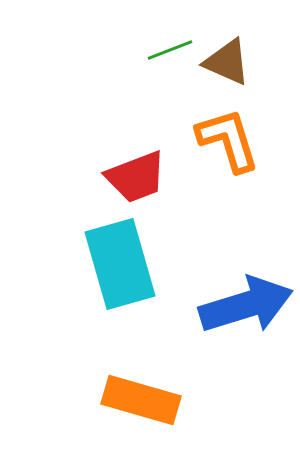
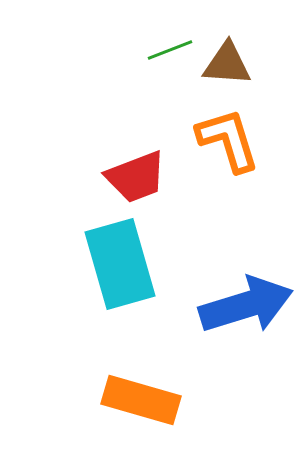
brown triangle: moved 2 px down; rotated 20 degrees counterclockwise
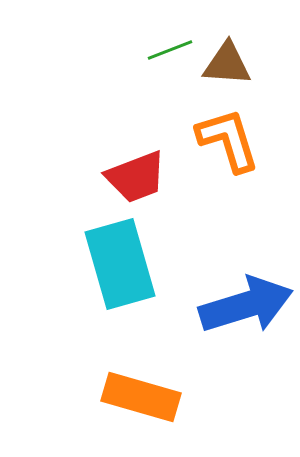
orange rectangle: moved 3 px up
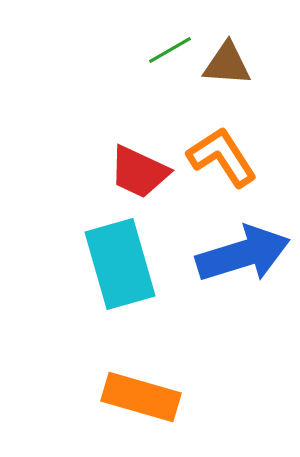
green line: rotated 9 degrees counterclockwise
orange L-shape: moved 6 px left, 17 px down; rotated 16 degrees counterclockwise
red trapezoid: moved 3 px right, 5 px up; rotated 46 degrees clockwise
blue arrow: moved 3 px left, 51 px up
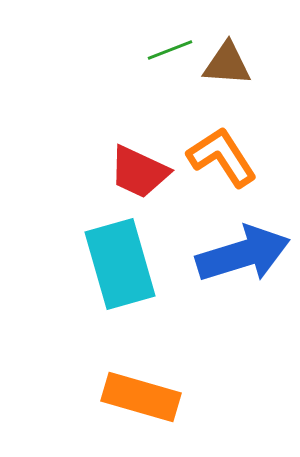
green line: rotated 9 degrees clockwise
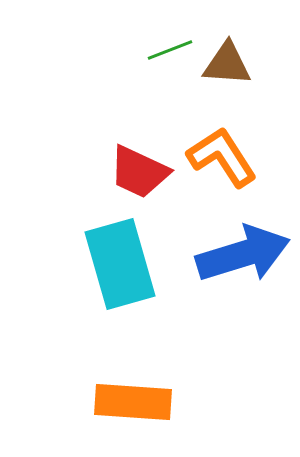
orange rectangle: moved 8 px left, 5 px down; rotated 12 degrees counterclockwise
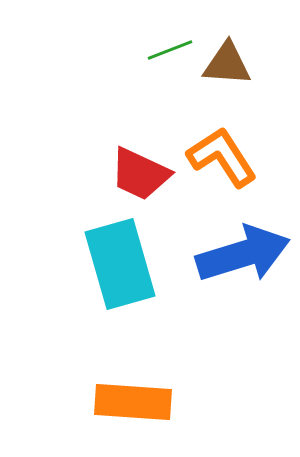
red trapezoid: moved 1 px right, 2 px down
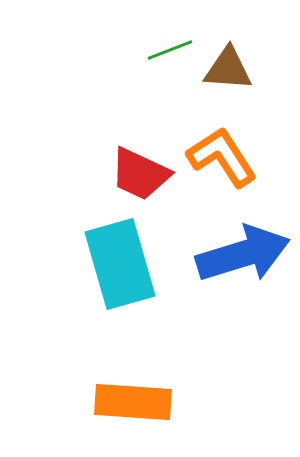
brown triangle: moved 1 px right, 5 px down
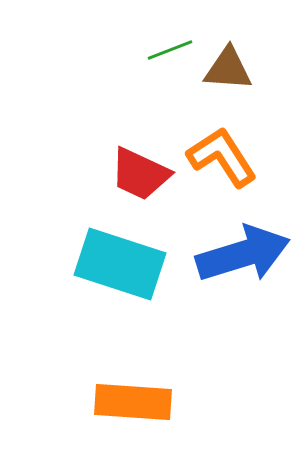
cyan rectangle: rotated 56 degrees counterclockwise
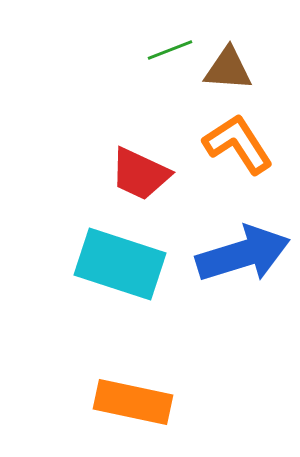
orange L-shape: moved 16 px right, 13 px up
orange rectangle: rotated 8 degrees clockwise
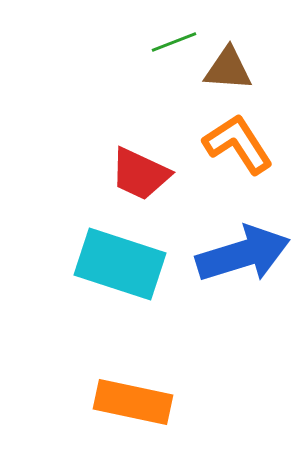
green line: moved 4 px right, 8 px up
